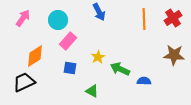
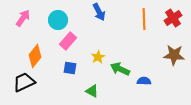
orange diamond: rotated 20 degrees counterclockwise
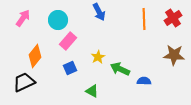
blue square: rotated 32 degrees counterclockwise
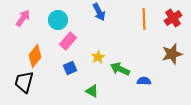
brown star: moved 2 px left, 1 px up; rotated 20 degrees counterclockwise
black trapezoid: rotated 50 degrees counterclockwise
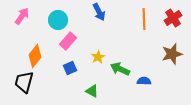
pink arrow: moved 1 px left, 2 px up
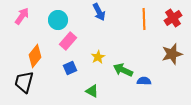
green arrow: moved 3 px right, 1 px down
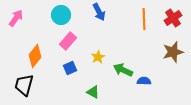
pink arrow: moved 6 px left, 2 px down
cyan circle: moved 3 px right, 5 px up
brown star: moved 1 px right, 2 px up
black trapezoid: moved 3 px down
green triangle: moved 1 px right, 1 px down
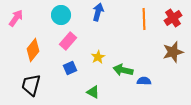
blue arrow: moved 1 px left; rotated 138 degrees counterclockwise
orange diamond: moved 2 px left, 6 px up
green arrow: rotated 12 degrees counterclockwise
black trapezoid: moved 7 px right
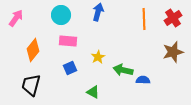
pink rectangle: rotated 54 degrees clockwise
blue semicircle: moved 1 px left, 1 px up
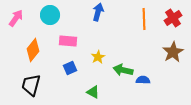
cyan circle: moved 11 px left
brown star: rotated 15 degrees counterclockwise
